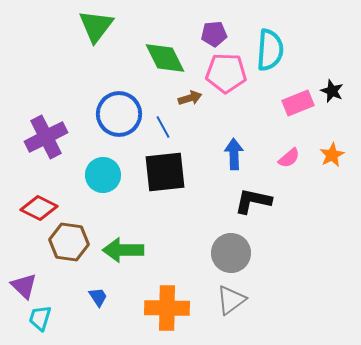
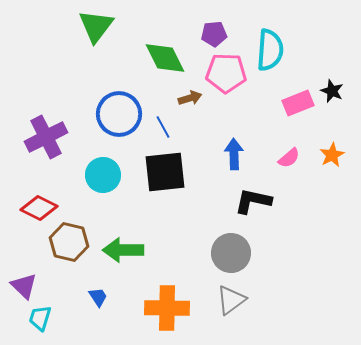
brown hexagon: rotated 6 degrees clockwise
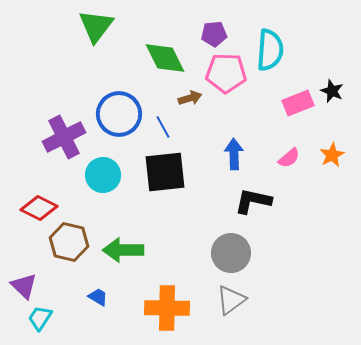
purple cross: moved 18 px right
blue trapezoid: rotated 25 degrees counterclockwise
cyan trapezoid: rotated 16 degrees clockwise
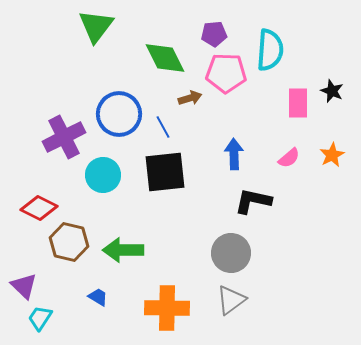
pink rectangle: rotated 68 degrees counterclockwise
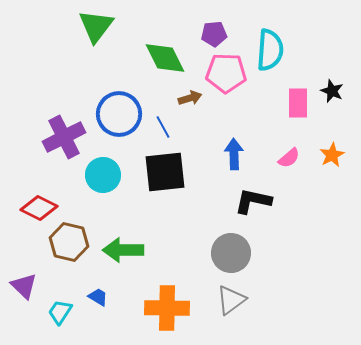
cyan trapezoid: moved 20 px right, 6 px up
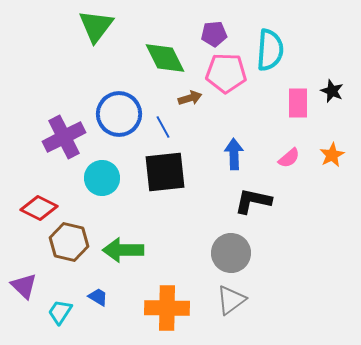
cyan circle: moved 1 px left, 3 px down
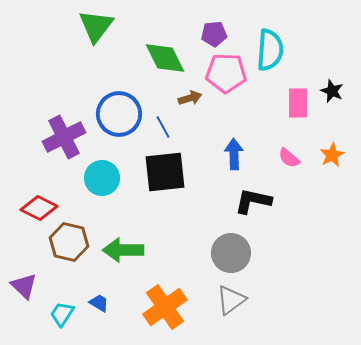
pink semicircle: rotated 80 degrees clockwise
blue trapezoid: moved 1 px right, 6 px down
orange cross: moved 2 px left, 1 px up; rotated 36 degrees counterclockwise
cyan trapezoid: moved 2 px right, 2 px down
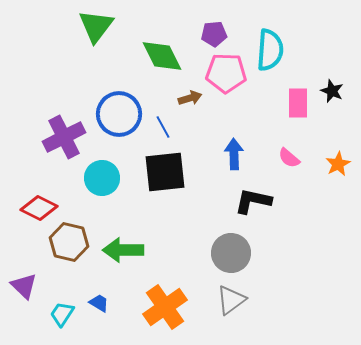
green diamond: moved 3 px left, 2 px up
orange star: moved 6 px right, 9 px down
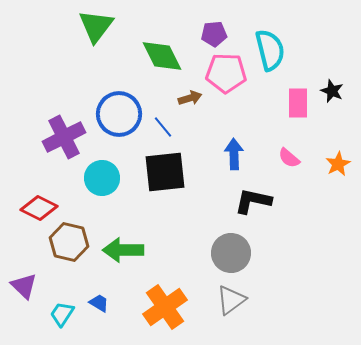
cyan semicircle: rotated 18 degrees counterclockwise
blue line: rotated 10 degrees counterclockwise
